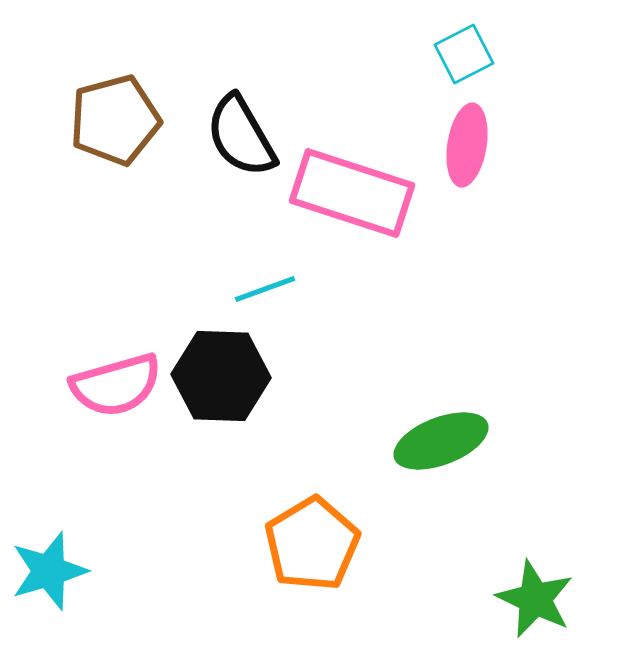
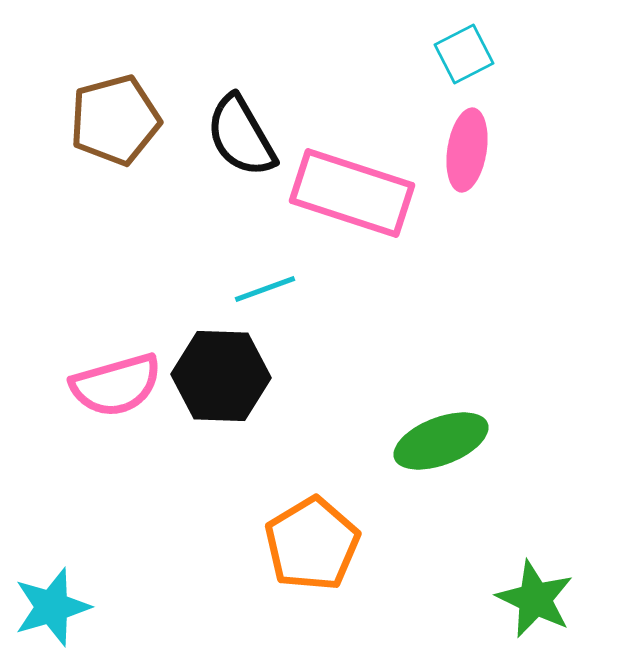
pink ellipse: moved 5 px down
cyan star: moved 3 px right, 36 px down
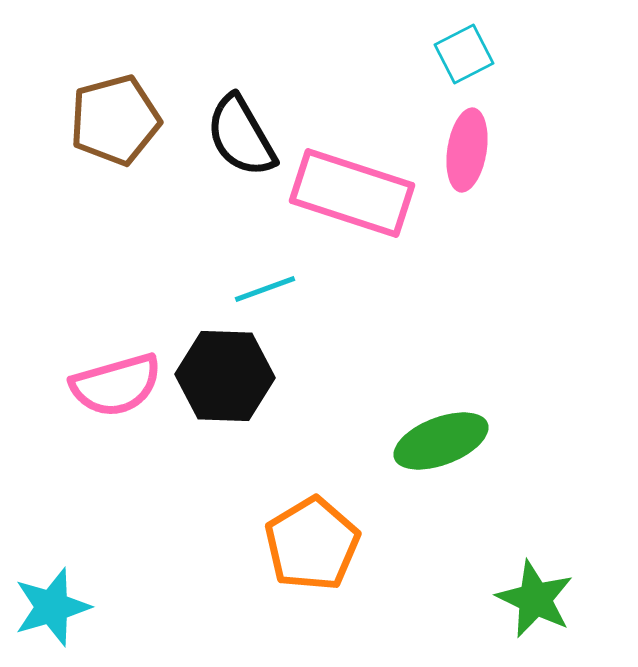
black hexagon: moved 4 px right
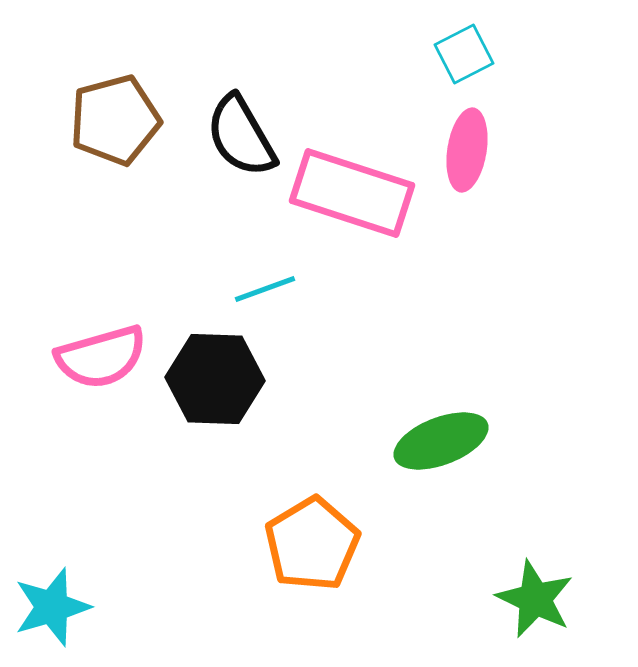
black hexagon: moved 10 px left, 3 px down
pink semicircle: moved 15 px left, 28 px up
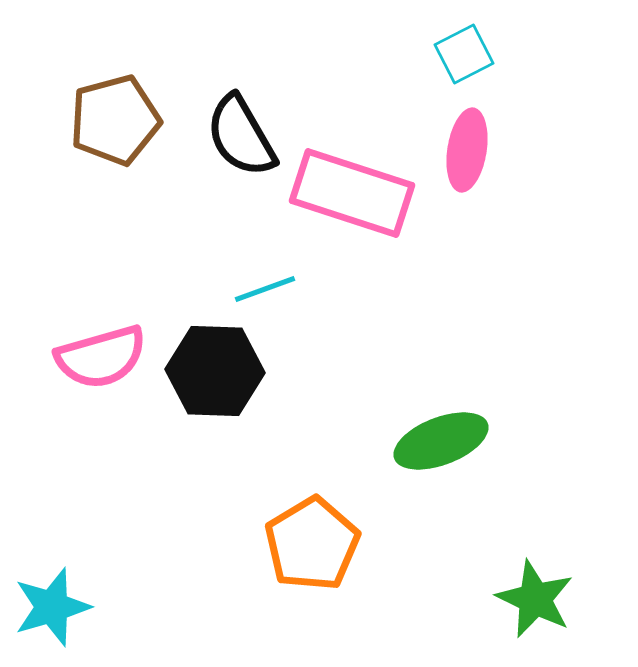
black hexagon: moved 8 px up
